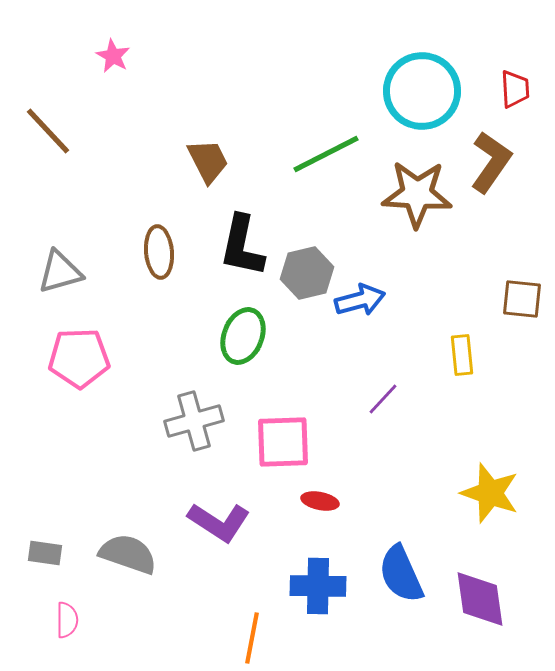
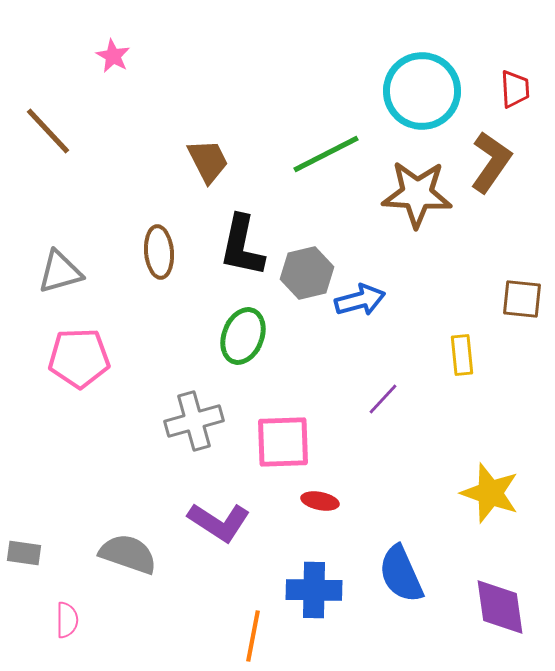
gray rectangle: moved 21 px left
blue cross: moved 4 px left, 4 px down
purple diamond: moved 20 px right, 8 px down
orange line: moved 1 px right, 2 px up
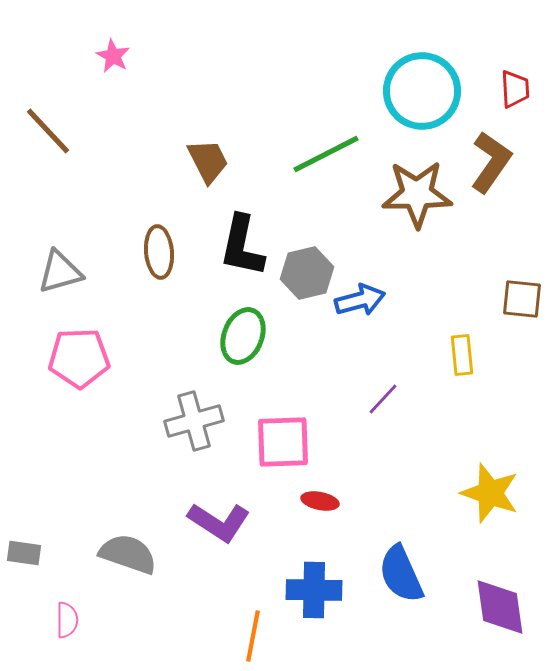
brown star: rotated 4 degrees counterclockwise
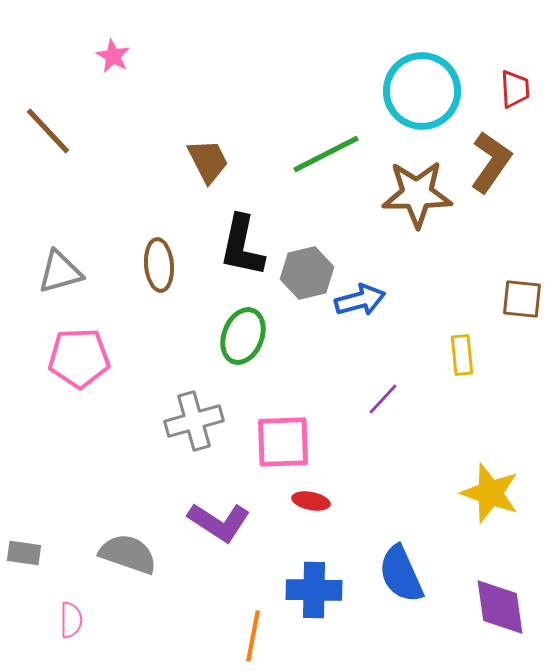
brown ellipse: moved 13 px down
red ellipse: moved 9 px left
pink semicircle: moved 4 px right
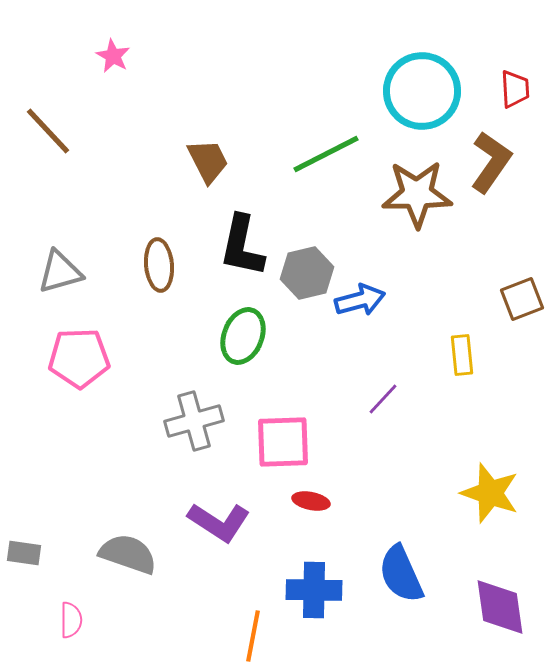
brown square: rotated 27 degrees counterclockwise
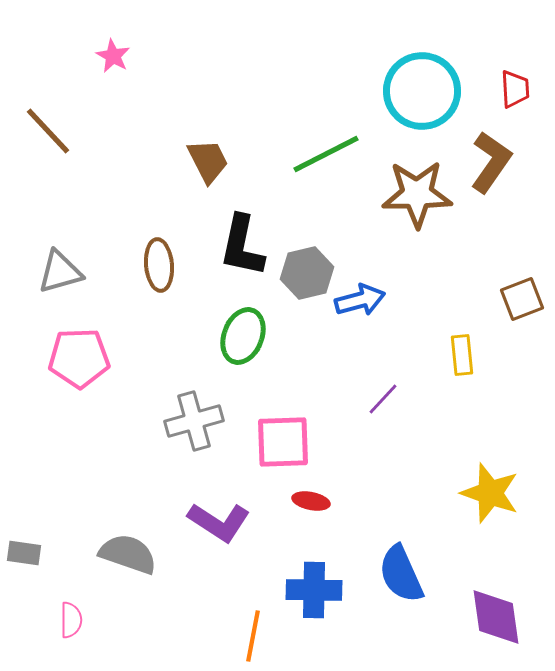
purple diamond: moved 4 px left, 10 px down
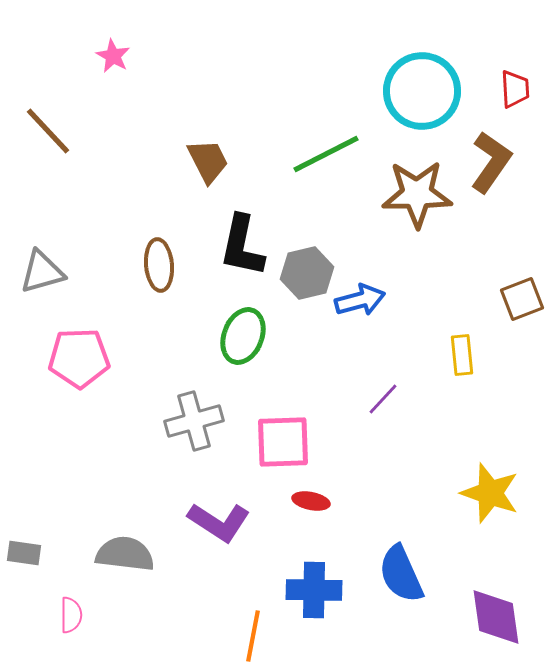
gray triangle: moved 18 px left
gray semicircle: moved 3 px left; rotated 12 degrees counterclockwise
pink semicircle: moved 5 px up
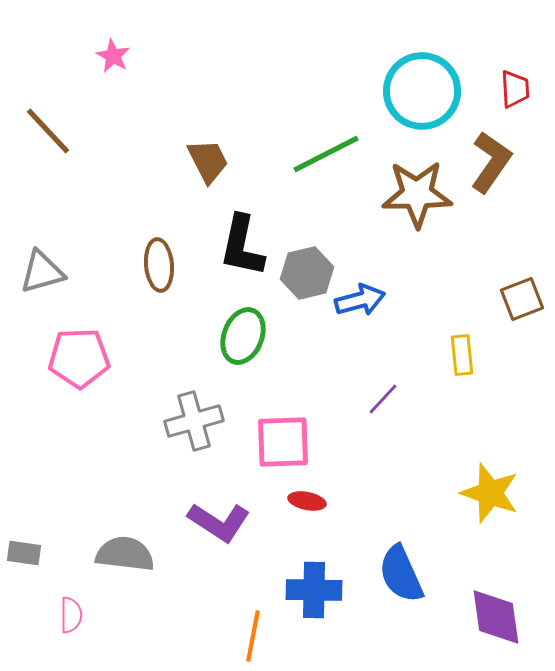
red ellipse: moved 4 px left
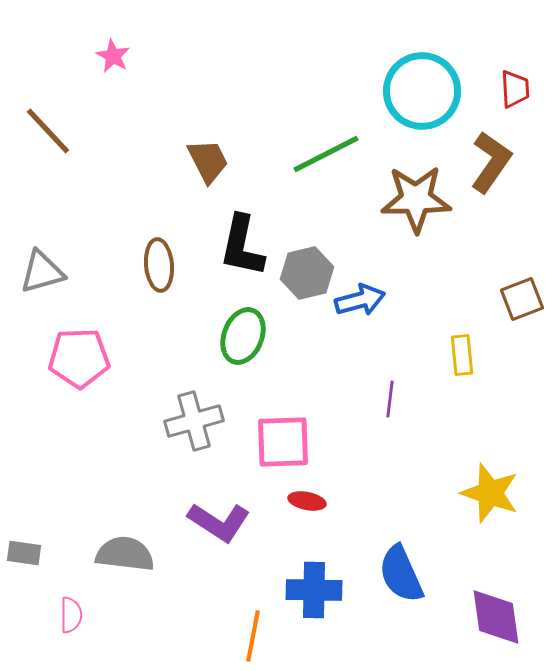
brown star: moved 1 px left, 5 px down
purple line: moved 7 px right; rotated 36 degrees counterclockwise
